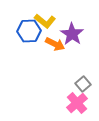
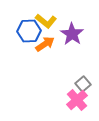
yellow L-shape: moved 1 px right
orange arrow: moved 10 px left; rotated 60 degrees counterclockwise
pink cross: moved 3 px up
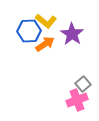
pink cross: rotated 20 degrees clockwise
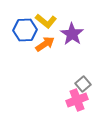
blue hexagon: moved 4 px left, 1 px up
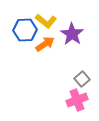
gray square: moved 1 px left, 5 px up
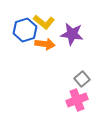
yellow L-shape: moved 2 px left, 1 px down
blue hexagon: rotated 15 degrees counterclockwise
purple star: rotated 25 degrees counterclockwise
orange arrow: rotated 42 degrees clockwise
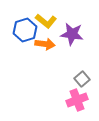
yellow L-shape: moved 2 px right, 1 px up
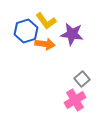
yellow L-shape: rotated 15 degrees clockwise
blue hexagon: moved 1 px right, 1 px down
pink cross: moved 2 px left; rotated 10 degrees counterclockwise
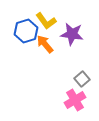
orange arrow: rotated 138 degrees counterclockwise
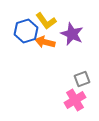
purple star: rotated 15 degrees clockwise
orange arrow: moved 2 px up; rotated 36 degrees counterclockwise
gray square: rotated 21 degrees clockwise
